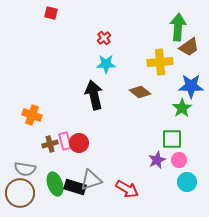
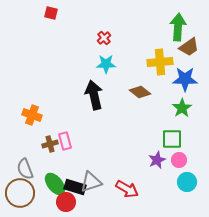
blue star: moved 6 px left, 7 px up
red circle: moved 13 px left, 59 px down
gray semicircle: rotated 60 degrees clockwise
gray triangle: moved 2 px down
green ellipse: rotated 20 degrees counterclockwise
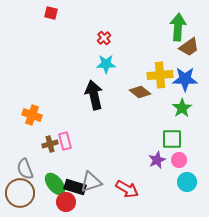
yellow cross: moved 13 px down
